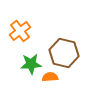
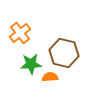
orange cross: moved 2 px down
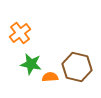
brown hexagon: moved 13 px right, 14 px down
green star: rotated 15 degrees clockwise
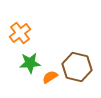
green star: moved 1 px left, 1 px up; rotated 15 degrees counterclockwise
orange semicircle: rotated 28 degrees counterclockwise
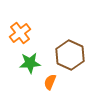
brown hexagon: moved 7 px left, 12 px up; rotated 12 degrees clockwise
orange semicircle: moved 5 px down; rotated 35 degrees counterclockwise
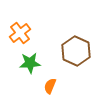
brown hexagon: moved 6 px right, 4 px up
orange semicircle: moved 4 px down
